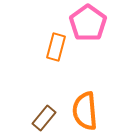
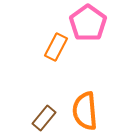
orange rectangle: rotated 12 degrees clockwise
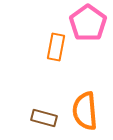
orange rectangle: rotated 16 degrees counterclockwise
brown rectangle: rotated 65 degrees clockwise
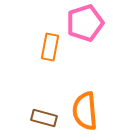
pink pentagon: moved 3 px left; rotated 18 degrees clockwise
orange rectangle: moved 6 px left
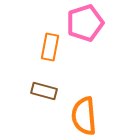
orange semicircle: moved 1 px left, 5 px down
brown rectangle: moved 27 px up
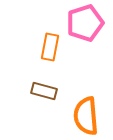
orange semicircle: moved 2 px right
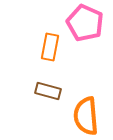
pink pentagon: rotated 30 degrees counterclockwise
brown rectangle: moved 4 px right
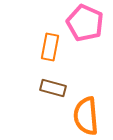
brown rectangle: moved 5 px right, 3 px up
